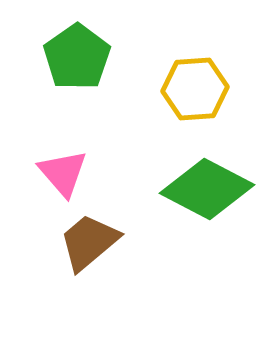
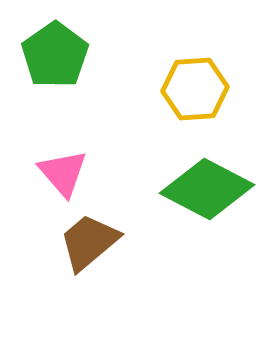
green pentagon: moved 22 px left, 2 px up
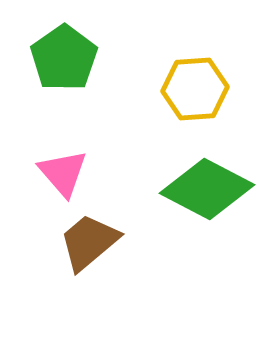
green pentagon: moved 9 px right, 3 px down
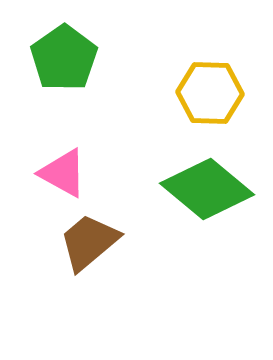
yellow hexagon: moved 15 px right, 4 px down; rotated 6 degrees clockwise
pink triangle: rotated 20 degrees counterclockwise
green diamond: rotated 12 degrees clockwise
